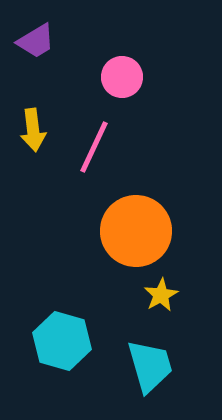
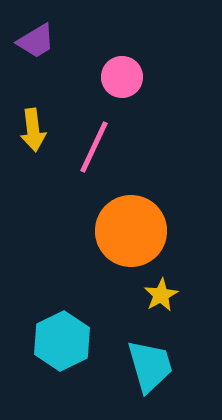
orange circle: moved 5 px left
cyan hexagon: rotated 18 degrees clockwise
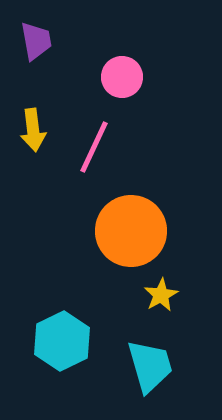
purple trapezoid: rotated 69 degrees counterclockwise
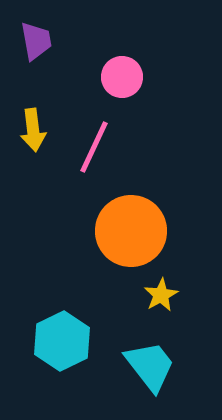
cyan trapezoid: rotated 22 degrees counterclockwise
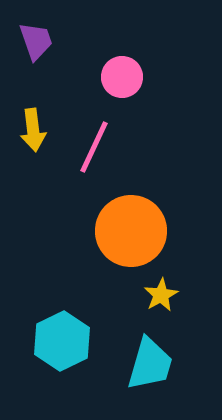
purple trapezoid: rotated 9 degrees counterclockwise
cyan trapezoid: moved 2 px up; rotated 54 degrees clockwise
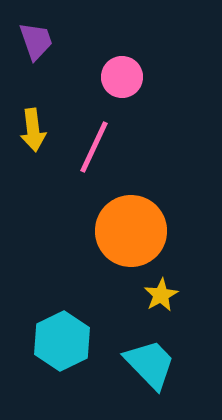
cyan trapezoid: rotated 60 degrees counterclockwise
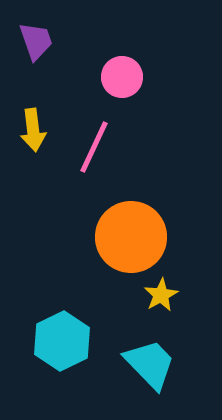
orange circle: moved 6 px down
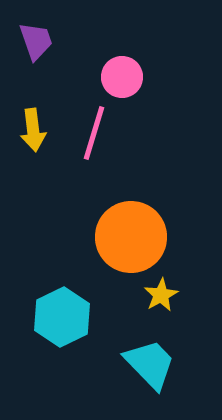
pink line: moved 14 px up; rotated 8 degrees counterclockwise
cyan hexagon: moved 24 px up
